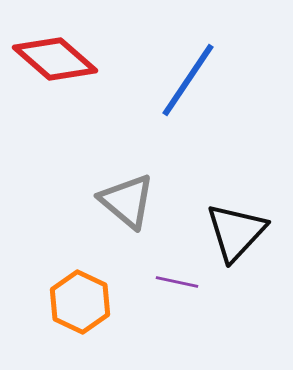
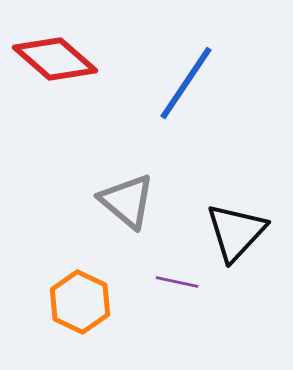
blue line: moved 2 px left, 3 px down
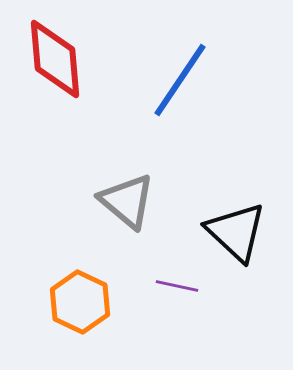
red diamond: rotated 44 degrees clockwise
blue line: moved 6 px left, 3 px up
black triangle: rotated 30 degrees counterclockwise
purple line: moved 4 px down
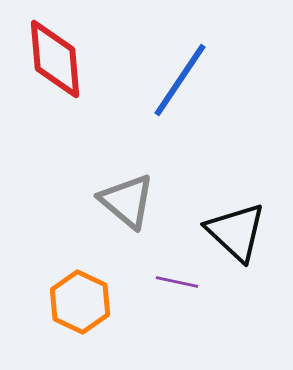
purple line: moved 4 px up
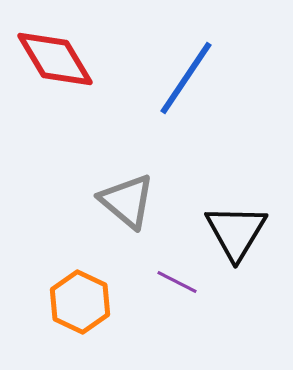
red diamond: rotated 26 degrees counterclockwise
blue line: moved 6 px right, 2 px up
black triangle: rotated 18 degrees clockwise
purple line: rotated 15 degrees clockwise
